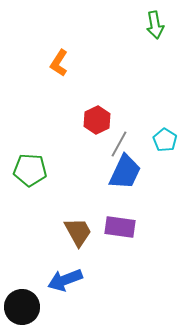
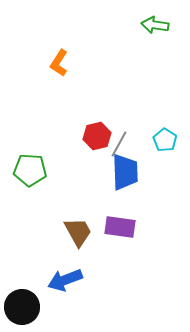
green arrow: rotated 108 degrees clockwise
red hexagon: moved 16 px down; rotated 12 degrees clockwise
blue trapezoid: rotated 27 degrees counterclockwise
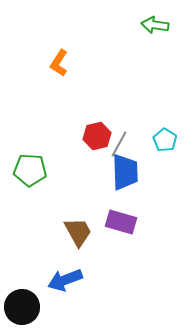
purple rectangle: moved 1 px right, 5 px up; rotated 8 degrees clockwise
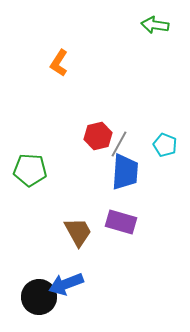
red hexagon: moved 1 px right
cyan pentagon: moved 5 px down; rotated 10 degrees counterclockwise
blue trapezoid: rotated 6 degrees clockwise
blue arrow: moved 1 px right, 4 px down
black circle: moved 17 px right, 10 px up
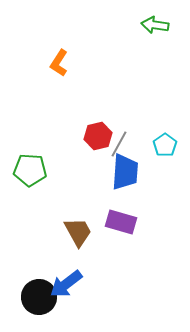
cyan pentagon: rotated 15 degrees clockwise
blue arrow: rotated 16 degrees counterclockwise
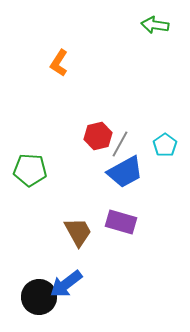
gray line: moved 1 px right
blue trapezoid: rotated 57 degrees clockwise
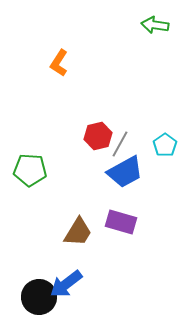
brown trapezoid: rotated 60 degrees clockwise
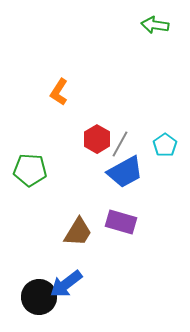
orange L-shape: moved 29 px down
red hexagon: moved 1 px left, 3 px down; rotated 16 degrees counterclockwise
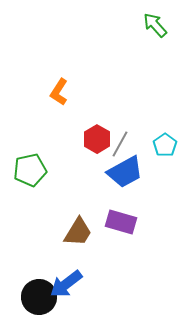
green arrow: rotated 40 degrees clockwise
green pentagon: rotated 16 degrees counterclockwise
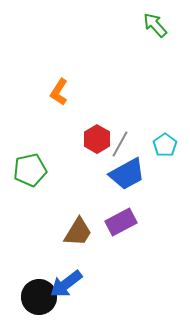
blue trapezoid: moved 2 px right, 2 px down
purple rectangle: rotated 44 degrees counterclockwise
